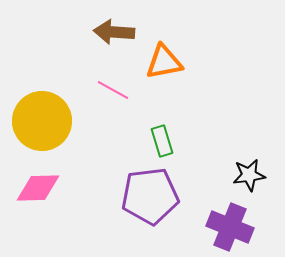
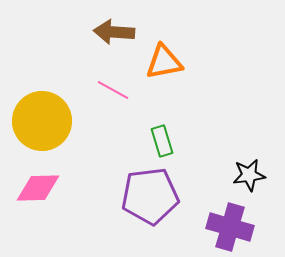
purple cross: rotated 6 degrees counterclockwise
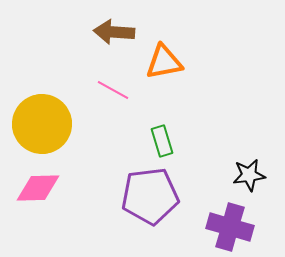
yellow circle: moved 3 px down
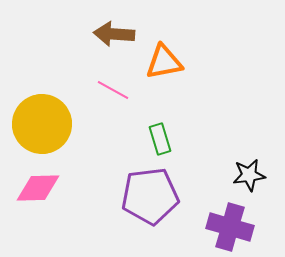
brown arrow: moved 2 px down
green rectangle: moved 2 px left, 2 px up
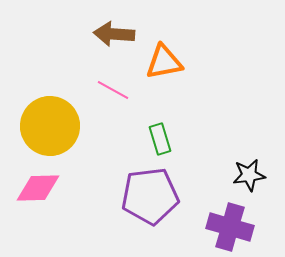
yellow circle: moved 8 px right, 2 px down
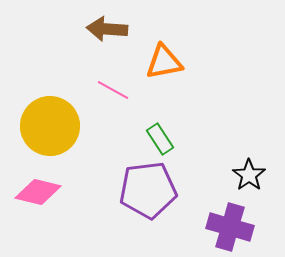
brown arrow: moved 7 px left, 5 px up
green rectangle: rotated 16 degrees counterclockwise
black star: rotated 28 degrees counterclockwise
pink diamond: moved 4 px down; rotated 15 degrees clockwise
purple pentagon: moved 2 px left, 6 px up
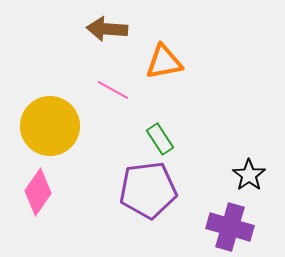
pink diamond: rotated 69 degrees counterclockwise
